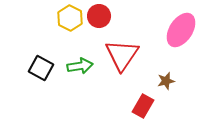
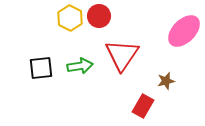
pink ellipse: moved 3 px right, 1 px down; rotated 12 degrees clockwise
black square: rotated 35 degrees counterclockwise
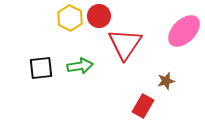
red triangle: moved 3 px right, 11 px up
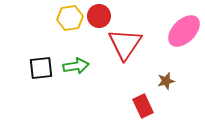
yellow hexagon: rotated 25 degrees clockwise
green arrow: moved 4 px left
red rectangle: rotated 55 degrees counterclockwise
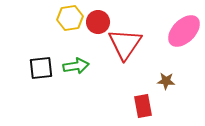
red circle: moved 1 px left, 6 px down
brown star: rotated 18 degrees clockwise
red rectangle: rotated 15 degrees clockwise
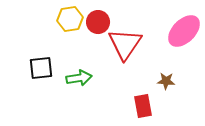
yellow hexagon: moved 1 px down
green arrow: moved 3 px right, 12 px down
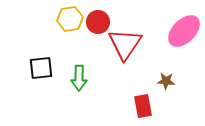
green arrow: rotated 100 degrees clockwise
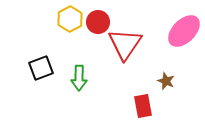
yellow hexagon: rotated 20 degrees counterclockwise
black square: rotated 15 degrees counterclockwise
brown star: rotated 18 degrees clockwise
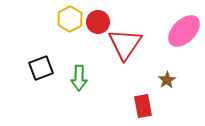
brown star: moved 1 px right, 1 px up; rotated 18 degrees clockwise
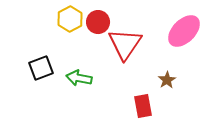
green arrow: rotated 100 degrees clockwise
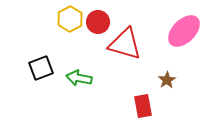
red triangle: rotated 48 degrees counterclockwise
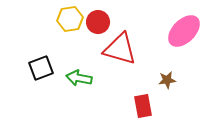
yellow hexagon: rotated 20 degrees clockwise
red triangle: moved 5 px left, 5 px down
brown star: rotated 24 degrees clockwise
